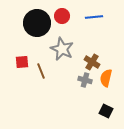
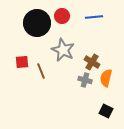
gray star: moved 1 px right, 1 px down
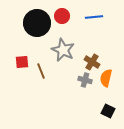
black square: moved 2 px right
